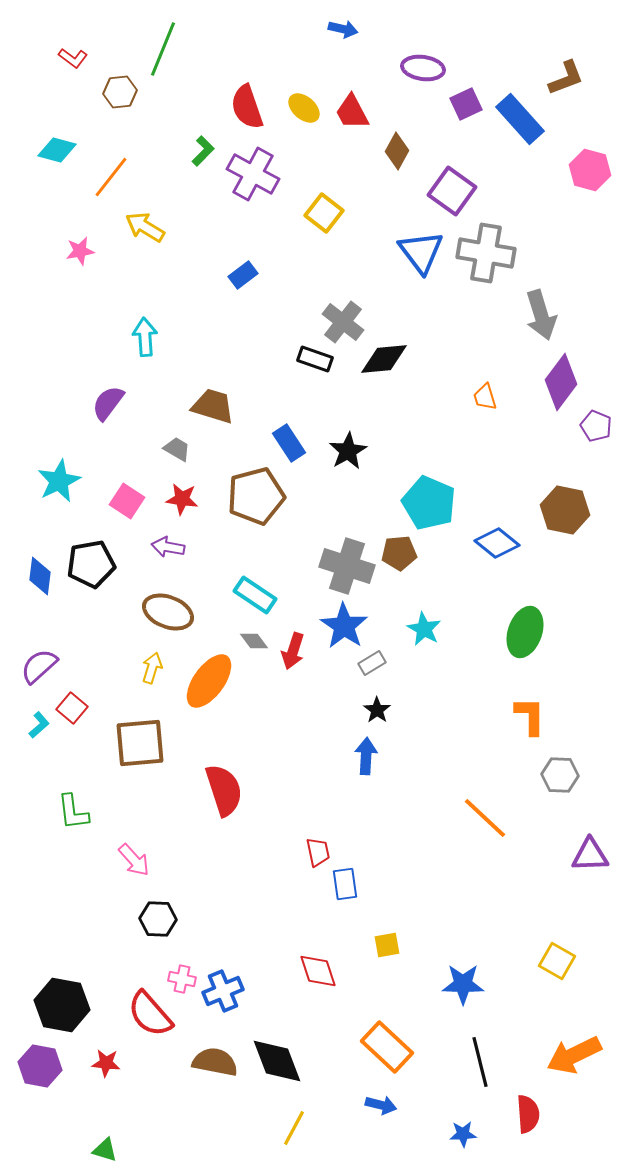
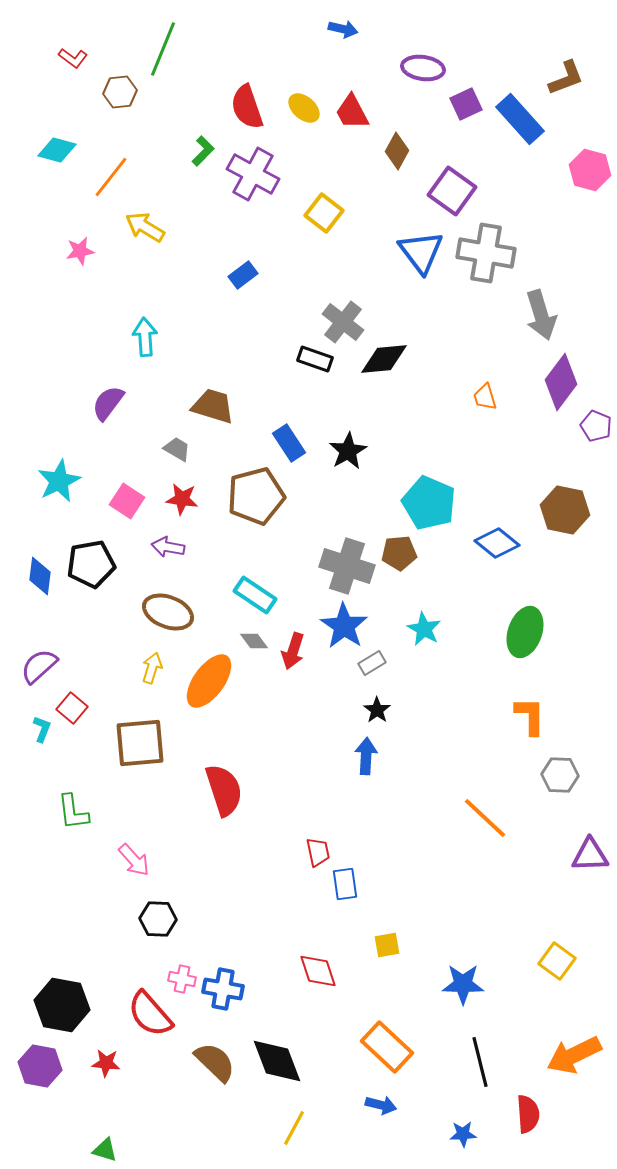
cyan L-shape at (39, 725): moved 3 px right, 4 px down; rotated 28 degrees counterclockwise
yellow square at (557, 961): rotated 6 degrees clockwise
blue cross at (223, 991): moved 2 px up; rotated 33 degrees clockwise
brown semicircle at (215, 1062): rotated 33 degrees clockwise
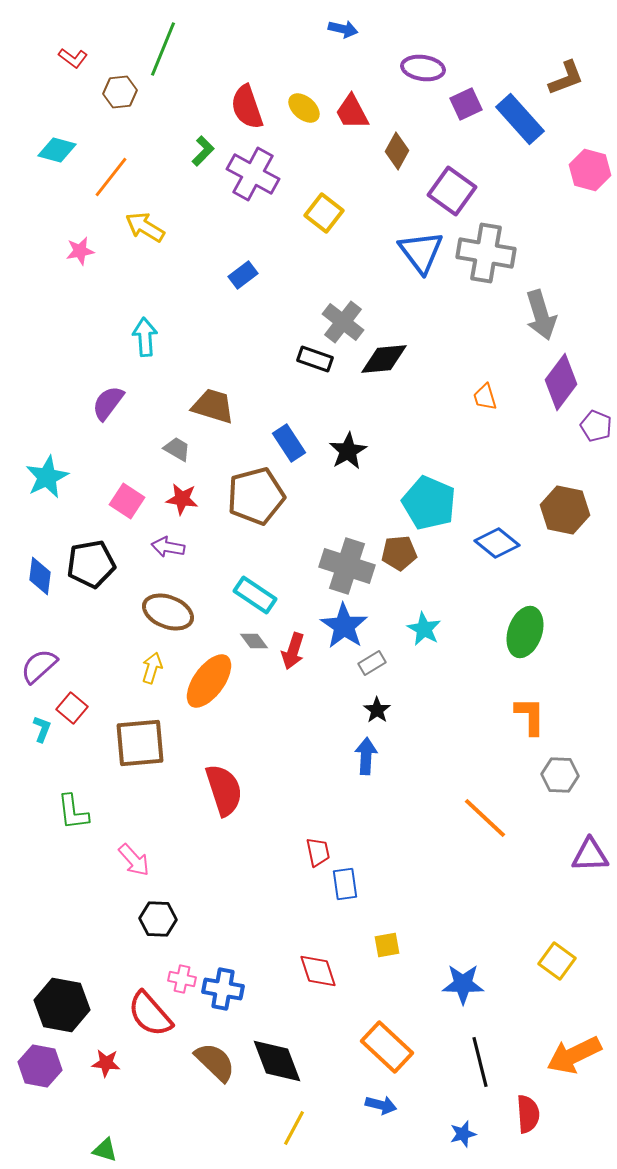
cyan star at (59, 481): moved 12 px left, 4 px up
blue star at (463, 1134): rotated 12 degrees counterclockwise
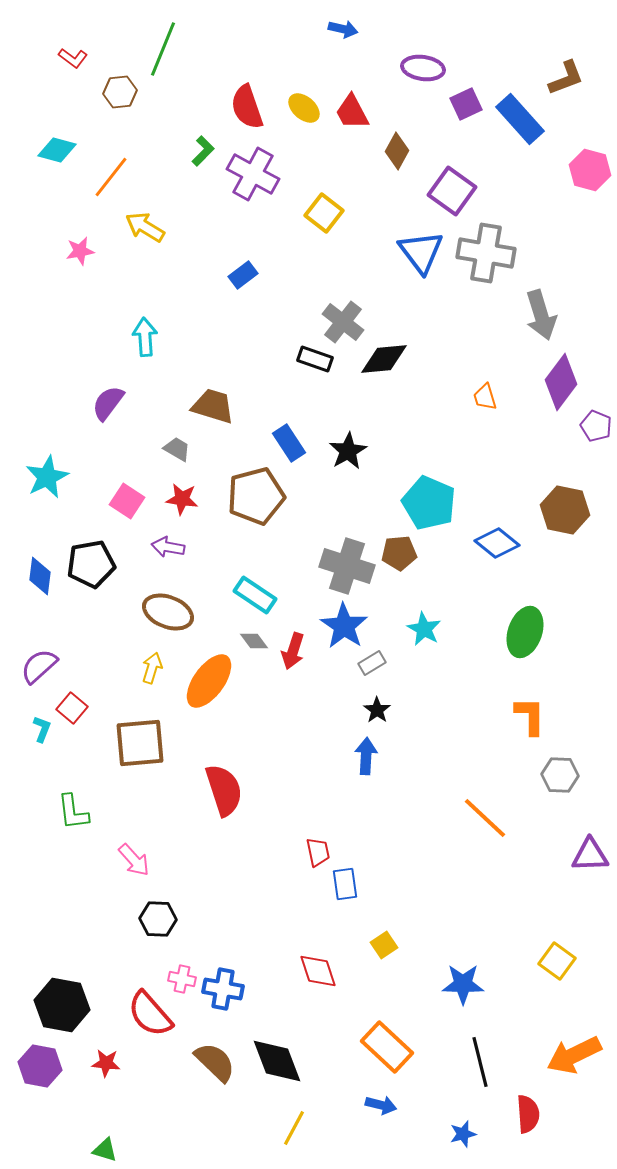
yellow square at (387, 945): moved 3 px left; rotated 24 degrees counterclockwise
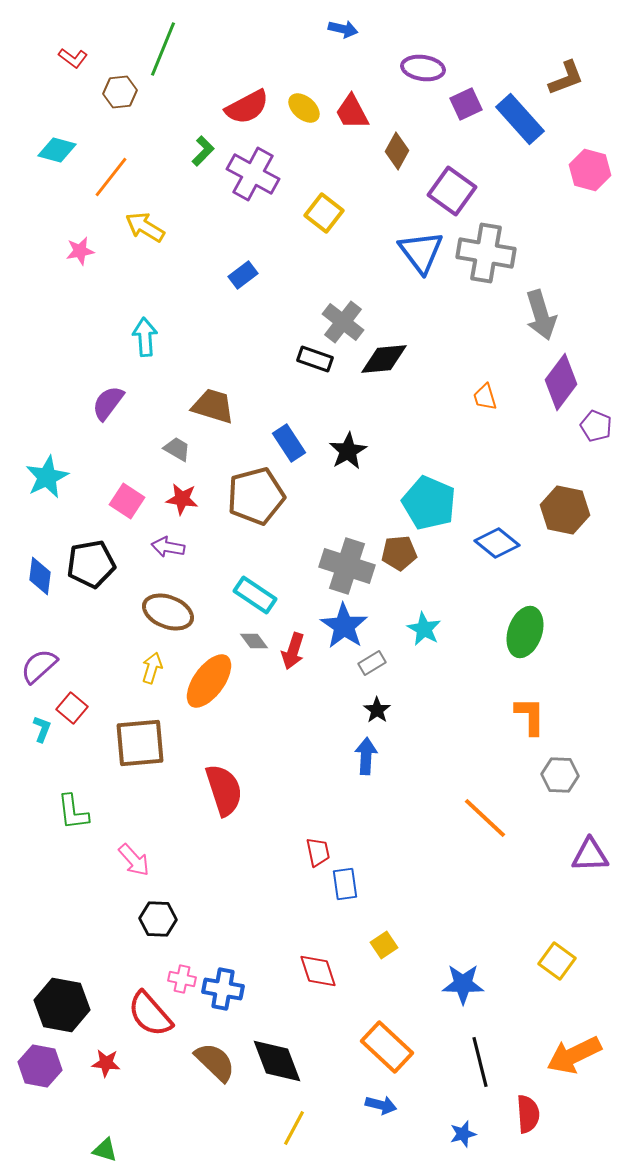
red semicircle at (247, 107): rotated 99 degrees counterclockwise
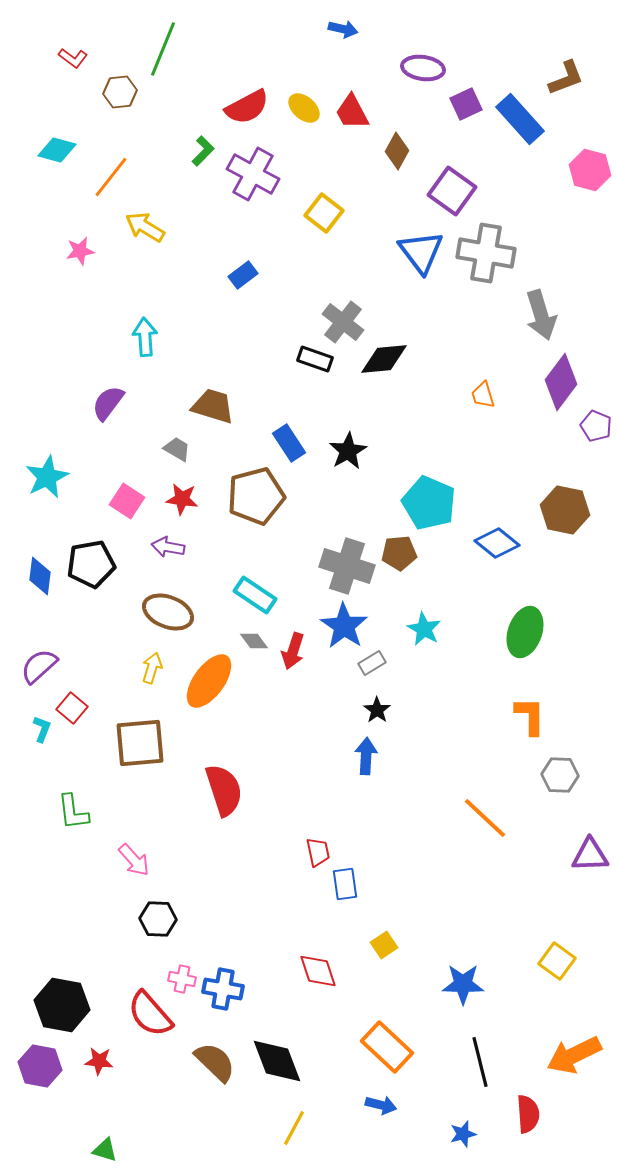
orange trapezoid at (485, 397): moved 2 px left, 2 px up
red star at (106, 1063): moved 7 px left, 2 px up
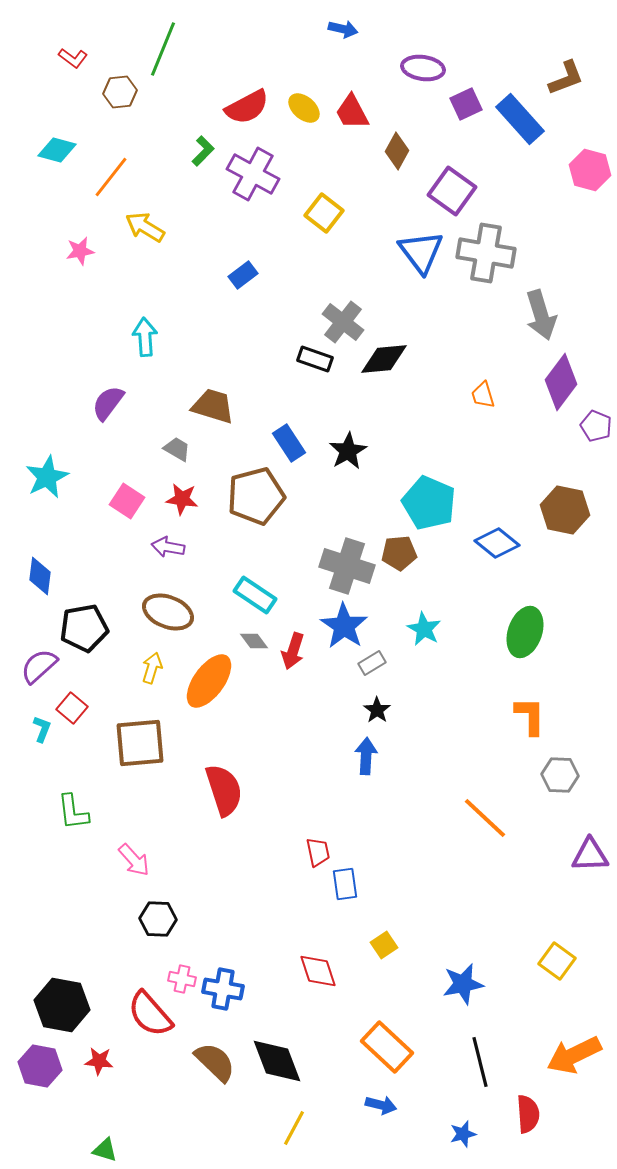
black pentagon at (91, 564): moved 7 px left, 64 px down
blue star at (463, 984): rotated 12 degrees counterclockwise
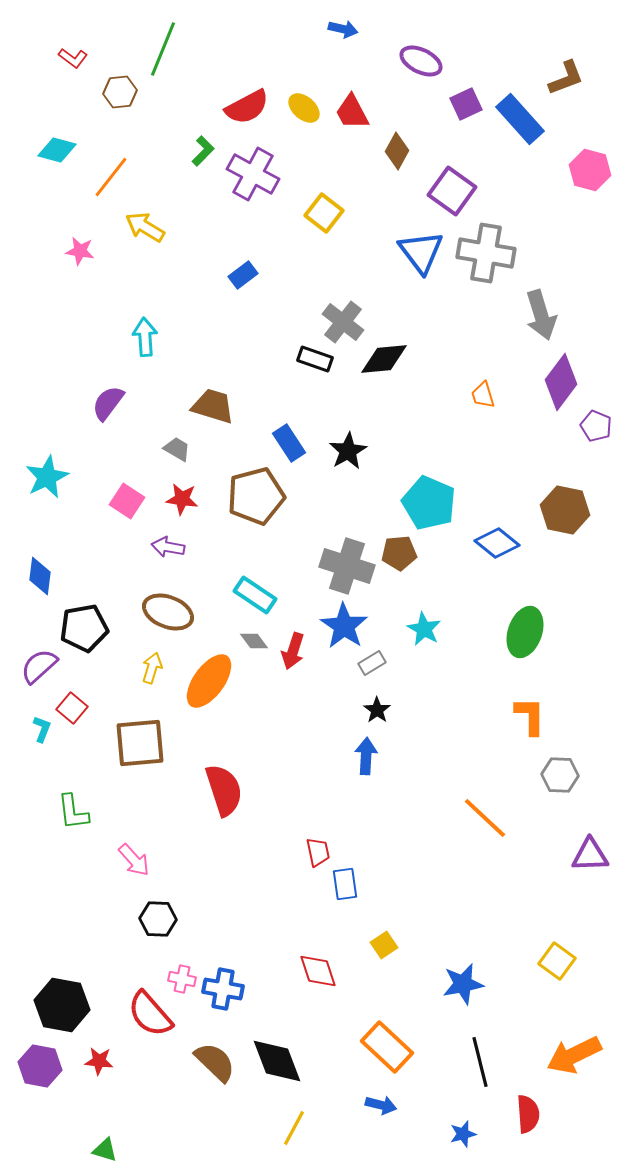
purple ellipse at (423, 68): moved 2 px left, 7 px up; rotated 18 degrees clockwise
pink star at (80, 251): rotated 20 degrees clockwise
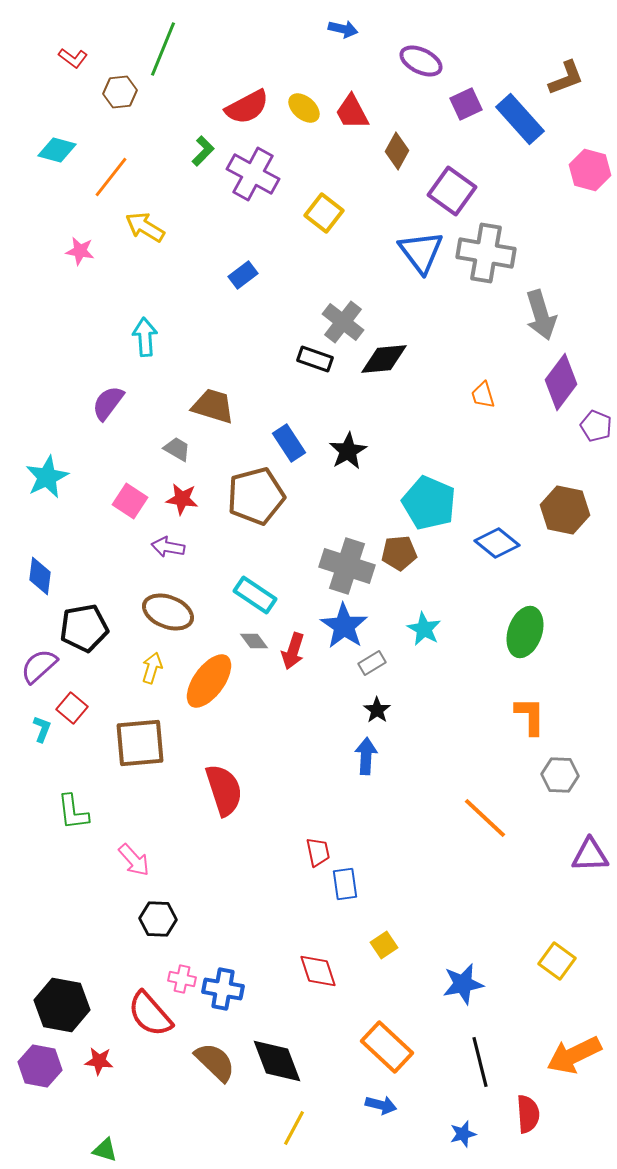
pink square at (127, 501): moved 3 px right
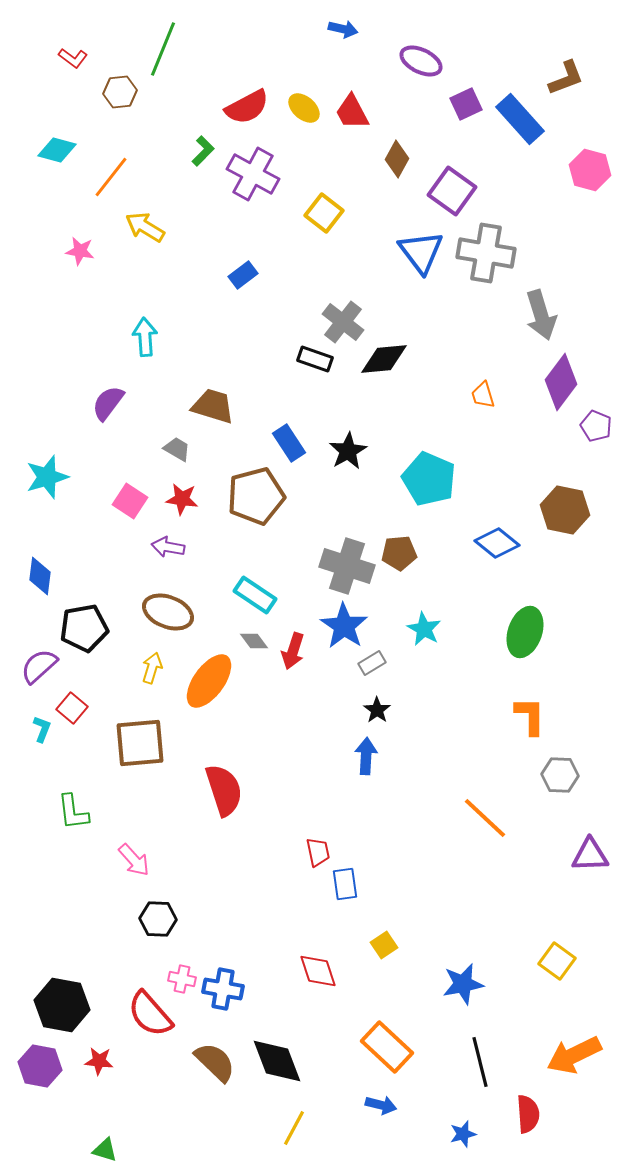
brown diamond at (397, 151): moved 8 px down
cyan star at (47, 477): rotated 9 degrees clockwise
cyan pentagon at (429, 503): moved 24 px up
